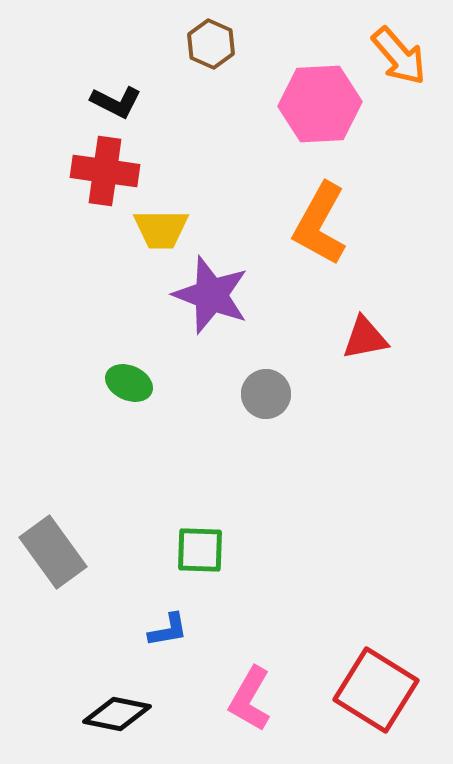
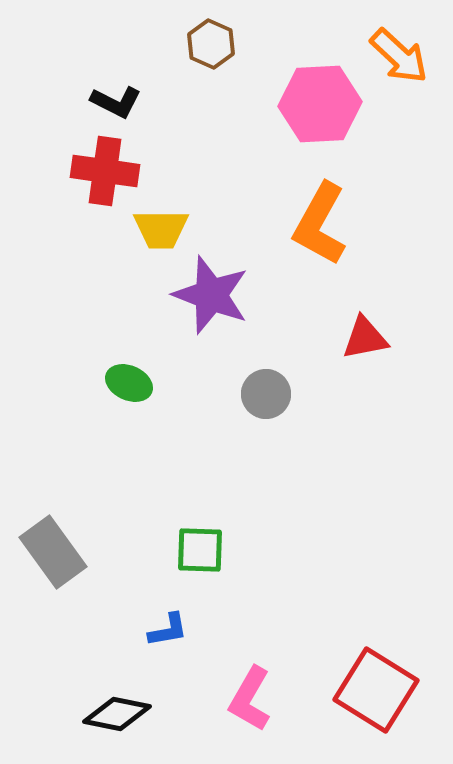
orange arrow: rotated 6 degrees counterclockwise
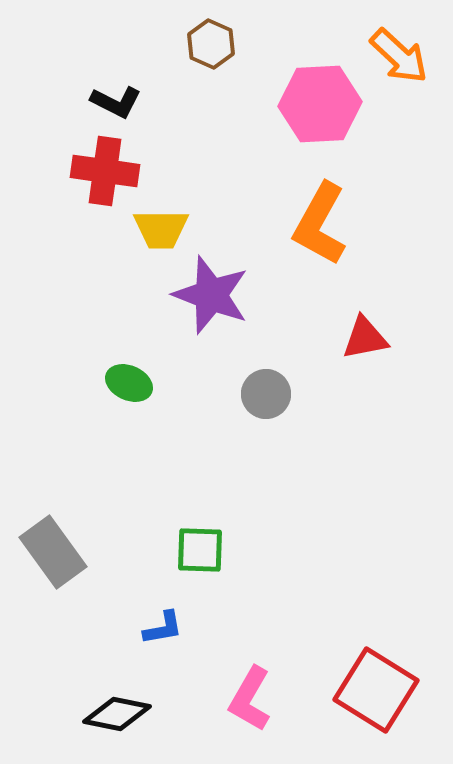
blue L-shape: moved 5 px left, 2 px up
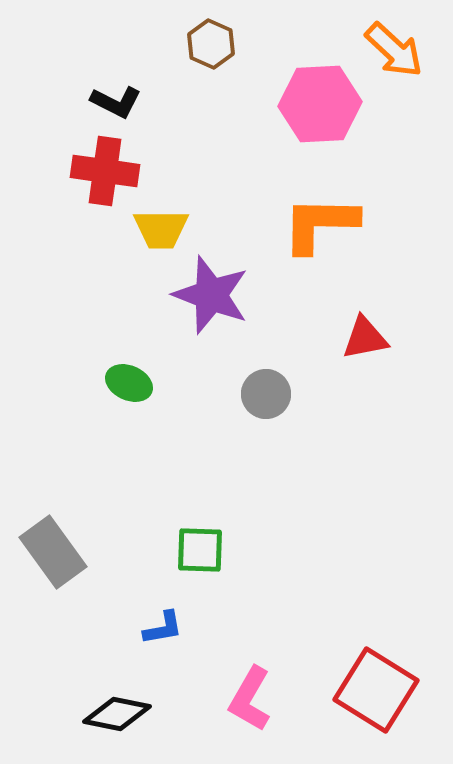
orange arrow: moved 5 px left, 6 px up
orange L-shape: rotated 62 degrees clockwise
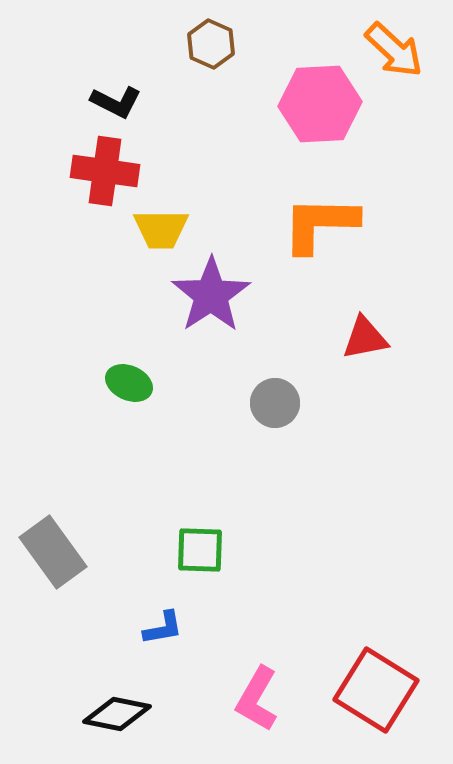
purple star: rotated 18 degrees clockwise
gray circle: moved 9 px right, 9 px down
pink L-shape: moved 7 px right
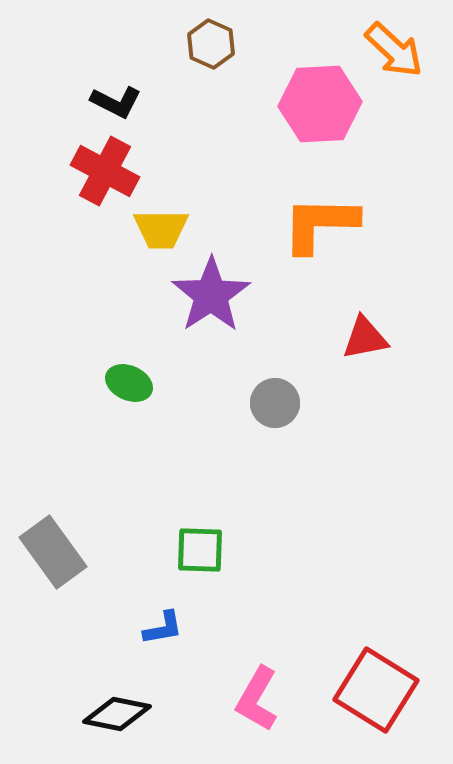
red cross: rotated 20 degrees clockwise
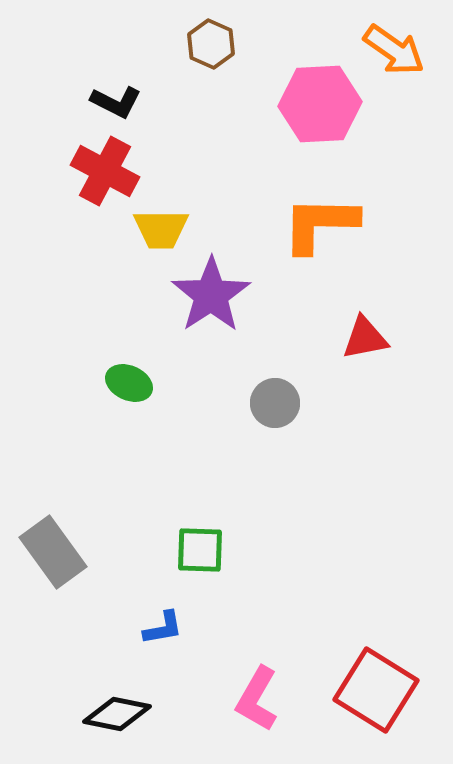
orange arrow: rotated 8 degrees counterclockwise
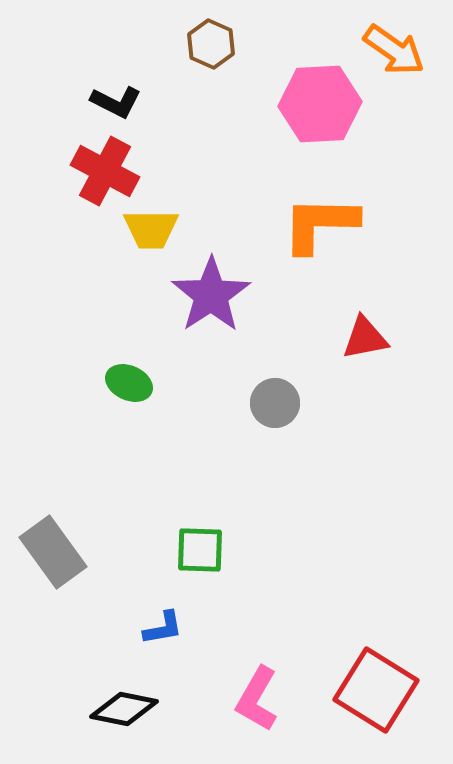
yellow trapezoid: moved 10 px left
black diamond: moved 7 px right, 5 px up
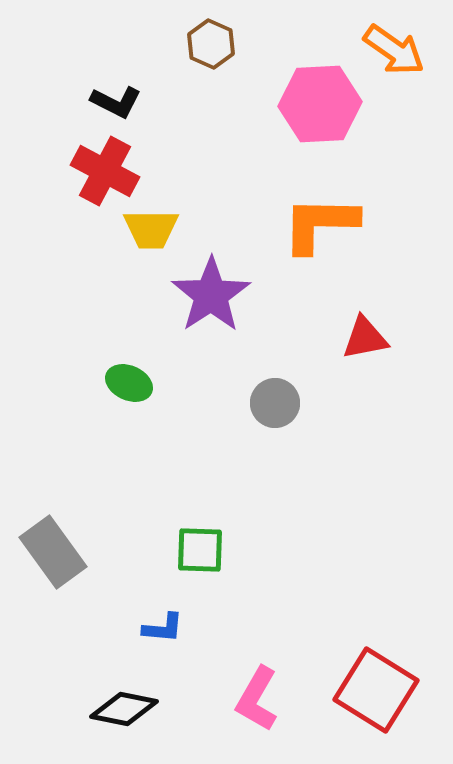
blue L-shape: rotated 15 degrees clockwise
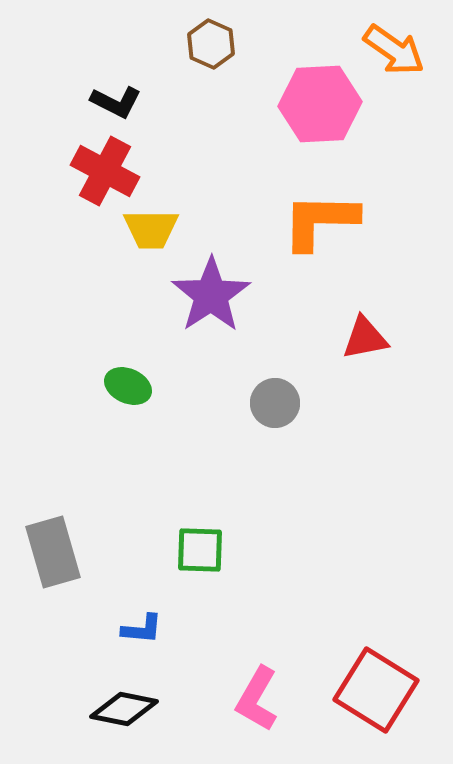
orange L-shape: moved 3 px up
green ellipse: moved 1 px left, 3 px down
gray rectangle: rotated 20 degrees clockwise
blue L-shape: moved 21 px left, 1 px down
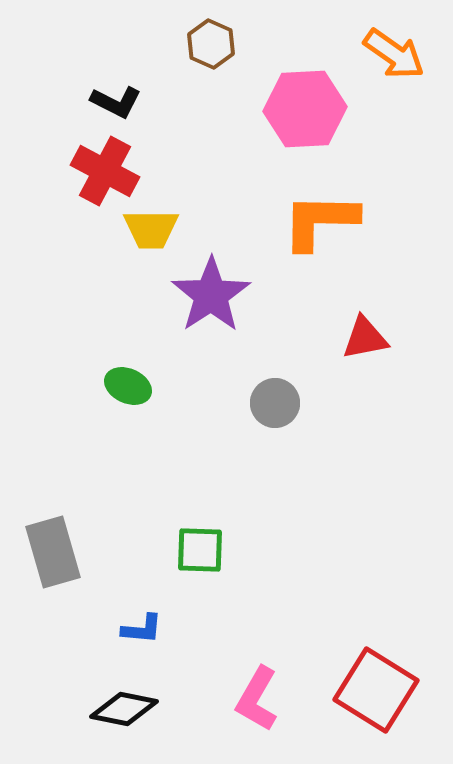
orange arrow: moved 4 px down
pink hexagon: moved 15 px left, 5 px down
